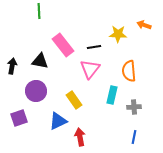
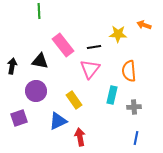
blue line: moved 2 px right, 1 px down
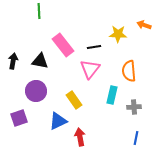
black arrow: moved 1 px right, 5 px up
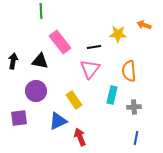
green line: moved 2 px right
pink rectangle: moved 3 px left, 3 px up
purple square: rotated 12 degrees clockwise
red arrow: rotated 12 degrees counterclockwise
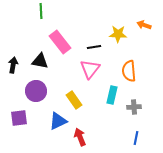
black arrow: moved 4 px down
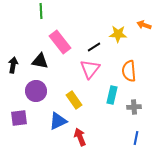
black line: rotated 24 degrees counterclockwise
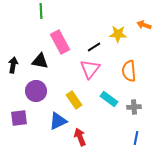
pink rectangle: rotated 10 degrees clockwise
cyan rectangle: moved 3 px left, 4 px down; rotated 66 degrees counterclockwise
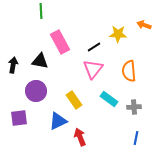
pink triangle: moved 3 px right
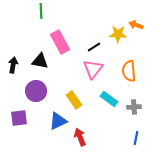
orange arrow: moved 8 px left
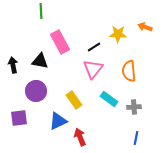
orange arrow: moved 9 px right, 2 px down
black arrow: rotated 21 degrees counterclockwise
